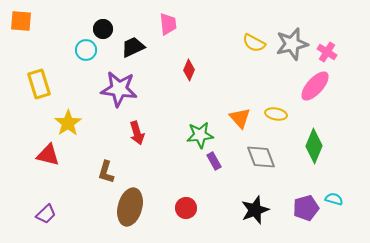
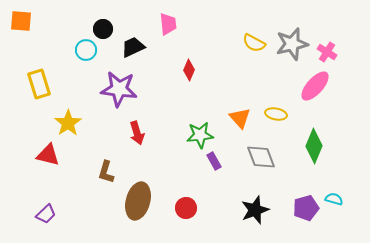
brown ellipse: moved 8 px right, 6 px up
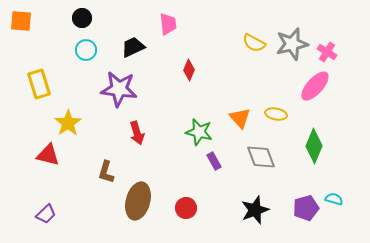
black circle: moved 21 px left, 11 px up
green star: moved 1 px left, 3 px up; rotated 20 degrees clockwise
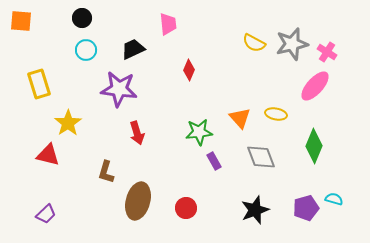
black trapezoid: moved 2 px down
green star: rotated 20 degrees counterclockwise
